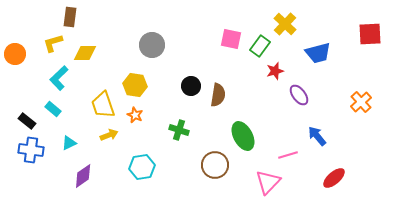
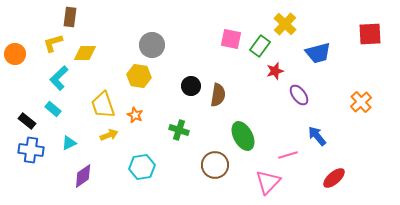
yellow hexagon: moved 4 px right, 9 px up
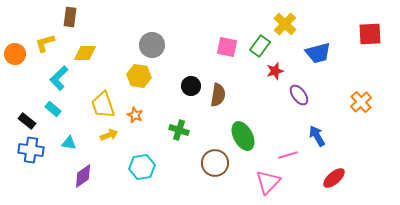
pink square: moved 4 px left, 8 px down
yellow L-shape: moved 8 px left
blue arrow: rotated 10 degrees clockwise
cyan triangle: rotated 35 degrees clockwise
brown circle: moved 2 px up
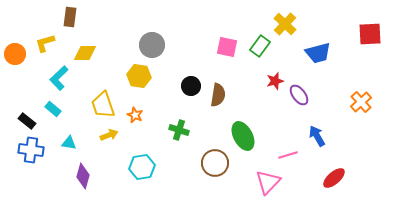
red star: moved 10 px down
purple diamond: rotated 40 degrees counterclockwise
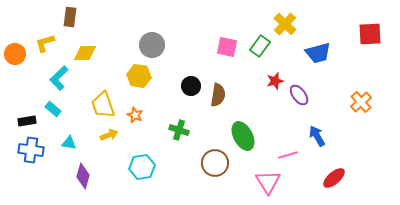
black rectangle: rotated 48 degrees counterclockwise
pink triangle: rotated 16 degrees counterclockwise
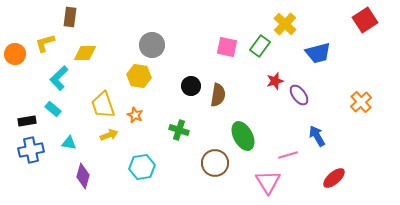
red square: moved 5 px left, 14 px up; rotated 30 degrees counterclockwise
blue cross: rotated 20 degrees counterclockwise
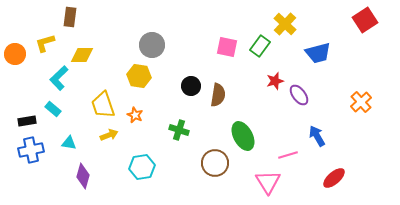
yellow diamond: moved 3 px left, 2 px down
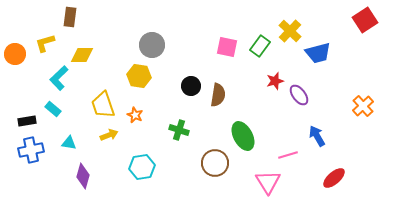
yellow cross: moved 5 px right, 7 px down
orange cross: moved 2 px right, 4 px down
